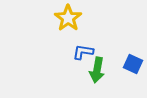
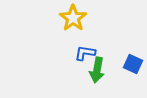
yellow star: moved 5 px right
blue L-shape: moved 2 px right, 1 px down
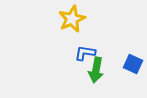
yellow star: moved 1 px left, 1 px down; rotated 12 degrees clockwise
green arrow: moved 1 px left
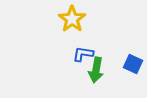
yellow star: rotated 12 degrees counterclockwise
blue L-shape: moved 2 px left, 1 px down
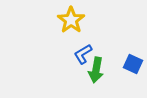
yellow star: moved 1 px left, 1 px down
blue L-shape: rotated 40 degrees counterclockwise
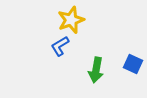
yellow star: rotated 16 degrees clockwise
blue L-shape: moved 23 px left, 8 px up
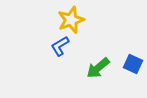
green arrow: moved 2 px right, 2 px up; rotated 40 degrees clockwise
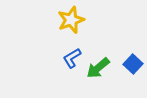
blue L-shape: moved 12 px right, 12 px down
blue square: rotated 18 degrees clockwise
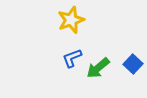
blue L-shape: rotated 10 degrees clockwise
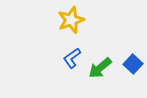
blue L-shape: rotated 15 degrees counterclockwise
green arrow: moved 2 px right
